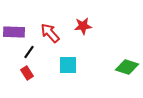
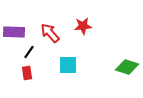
red rectangle: rotated 24 degrees clockwise
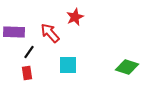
red star: moved 8 px left, 9 px up; rotated 18 degrees counterclockwise
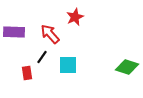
red arrow: moved 1 px down
black line: moved 13 px right, 5 px down
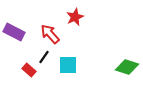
purple rectangle: rotated 25 degrees clockwise
black line: moved 2 px right
red rectangle: moved 2 px right, 3 px up; rotated 40 degrees counterclockwise
